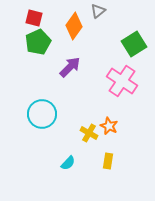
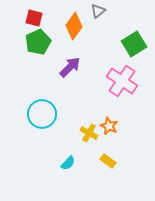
yellow rectangle: rotated 63 degrees counterclockwise
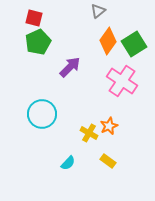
orange diamond: moved 34 px right, 15 px down
orange star: rotated 24 degrees clockwise
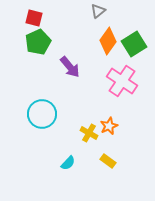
purple arrow: rotated 95 degrees clockwise
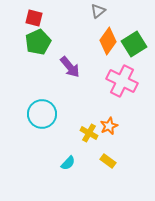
pink cross: rotated 8 degrees counterclockwise
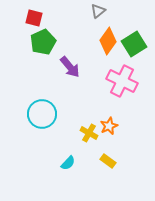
green pentagon: moved 5 px right
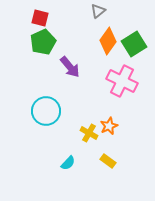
red square: moved 6 px right
cyan circle: moved 4 px right, 3 px up
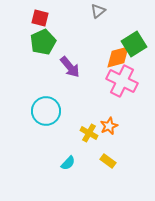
orange diamond: moved 10 px right, 16 px down; rotated 40 degrees clockwise
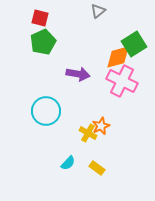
purple arrow: moved 8 px right, 7 px down; rotated 40 degrees counterclockwise
orange star: moved 8 px left
yellow cross: moved 1 px left
yellow rectangle: moved 11 px left, 7 px down
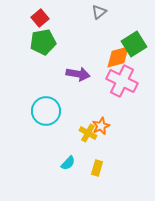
gray triangle: moved 1 px right, 1 px down
red square: rotated 36 degrees clockwise
green pentagon: rotated 15 degrees clockwise
yellow rectangle: rotated 70 degrees clockwise
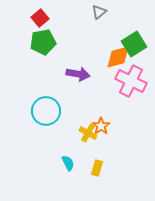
pink cross: moved 9 px right
orange star: rotated 12 degrees counterclockwise
cyan semicircle: rotated 70 degrees counterclockwise
